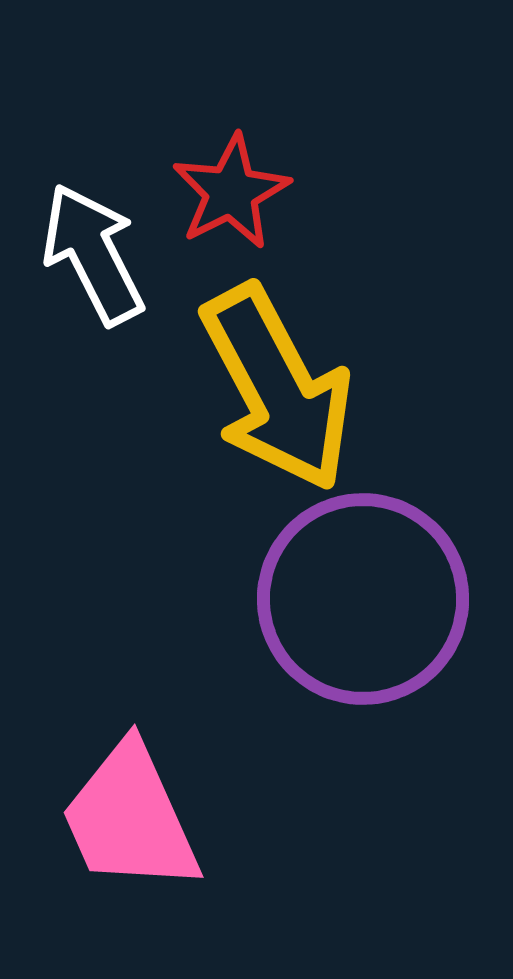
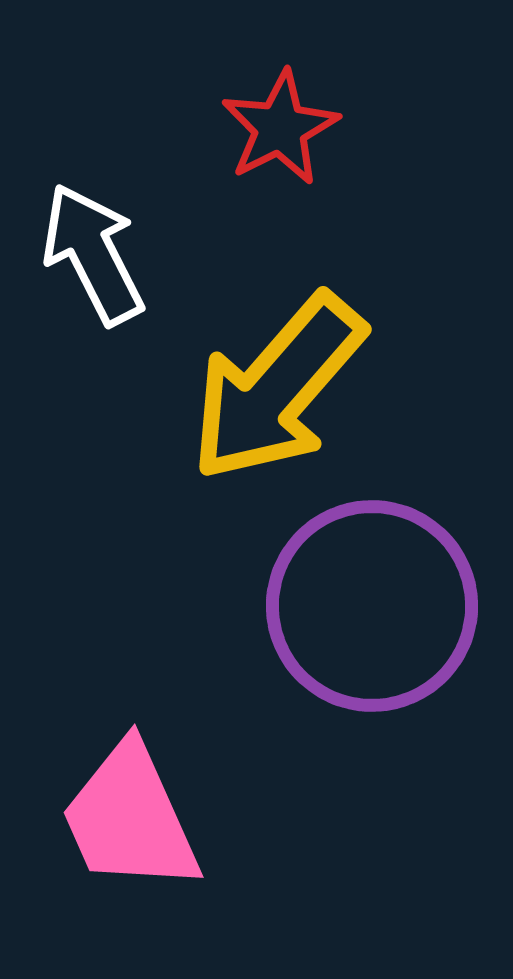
red star: moved 49 px right, 64 px up
yellow arrow: rotated 69 degrees clockwise
purple circle: moved 9 px right, 7 px down
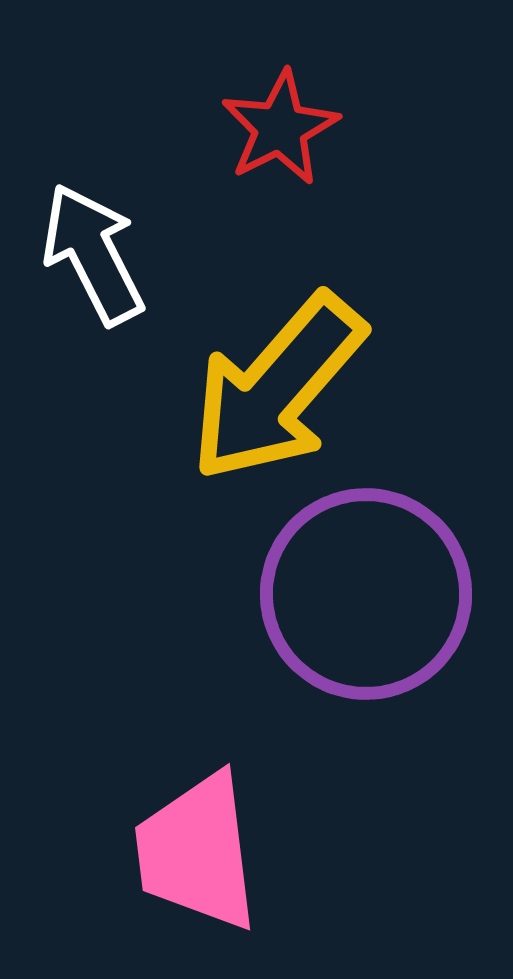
purple circle: moved 6 px left, 12 px up
pink trapezoid: moved 67 px right, 34 px down; rotated 17 degrees clockwise
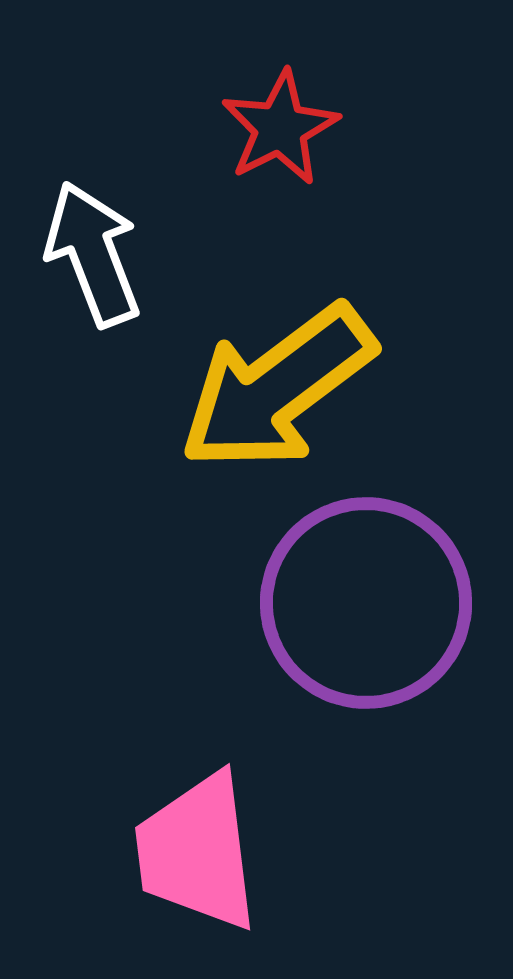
white arrow: rotated 6 degrees clockwise
yellow arrow: rotated 12 degrees clockwise
purple circle: moved 9 px down
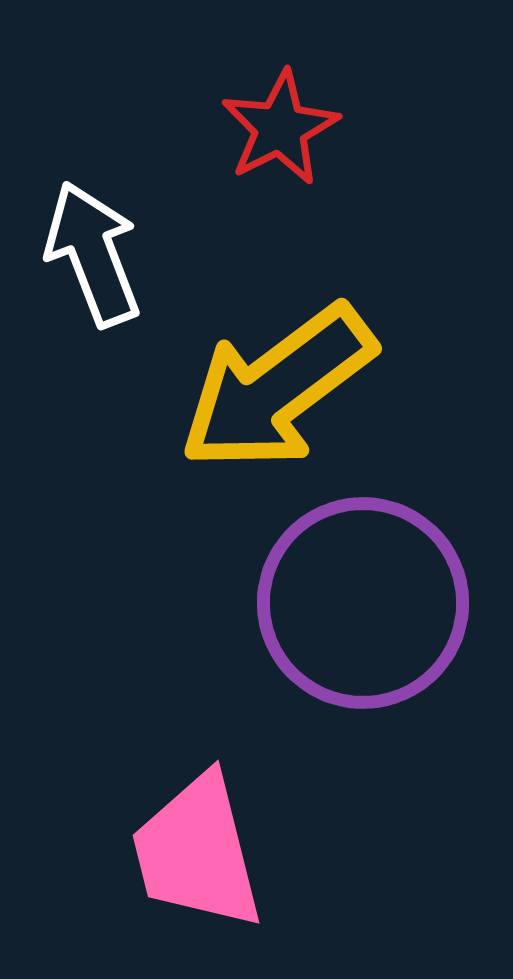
purple circle: moved 3 px left
pink trapezoid: rotated 7 degrees counterclockwise
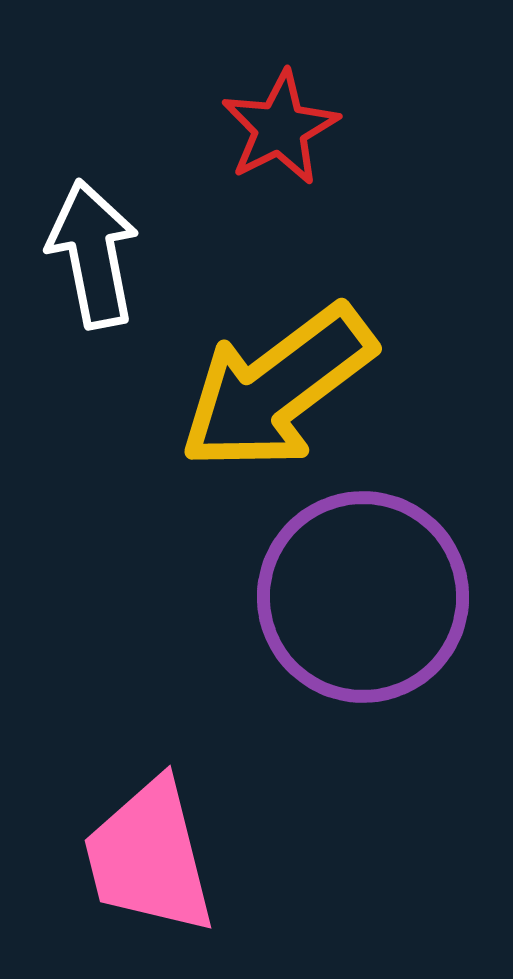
white arrow: rotated 10 degrees clockwise
purple circle: moved 6 px up
pink trapezoid: moved 48 px left, 5 px down
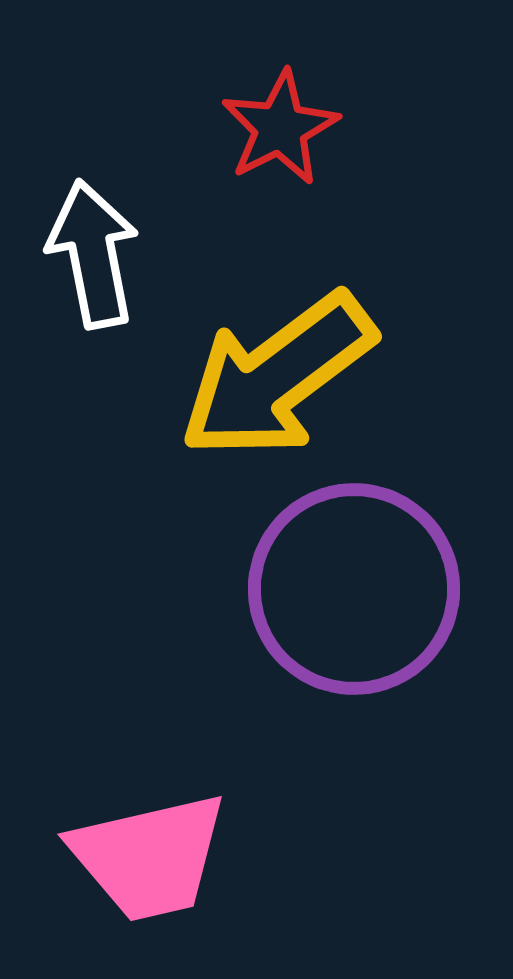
yellow arrow: moved 12 px up
purple circle: moved 9 px left, 8 px up
pink trapezoid: rotated 89 degrees counterclockwise
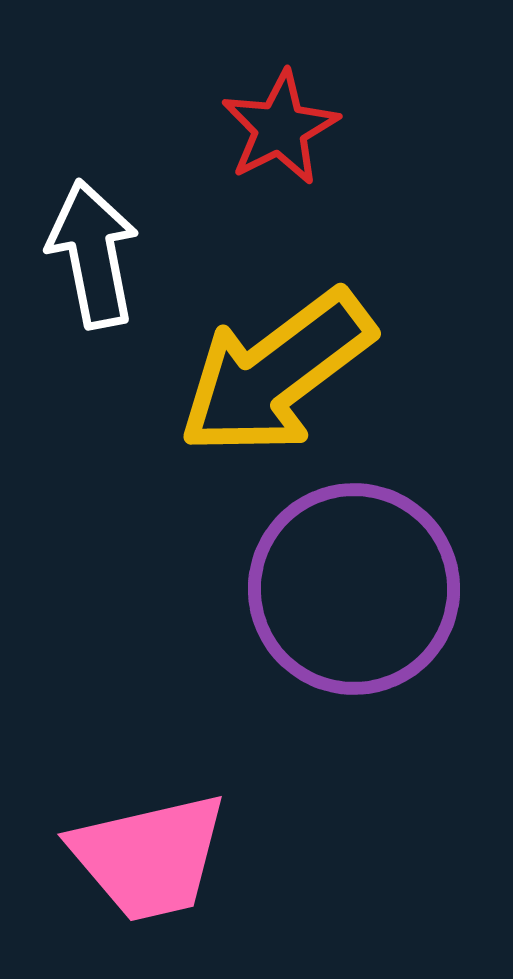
yellow arrow: moved 1 px left, 3 px up
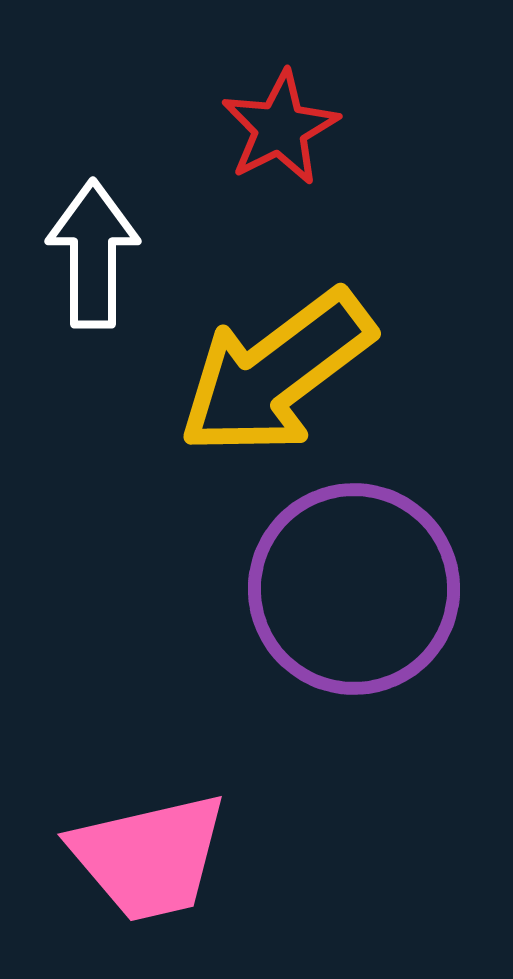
white arrow: rotated 11 degrees clockwise
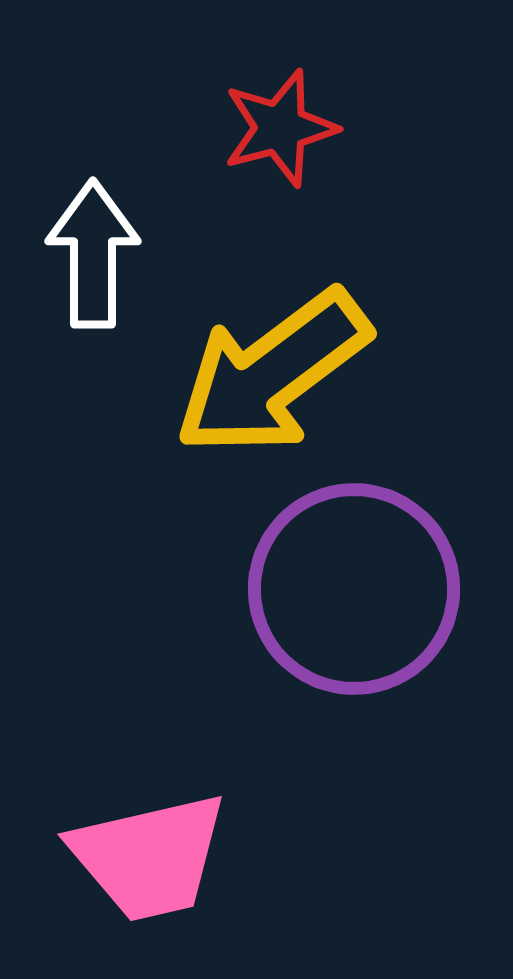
red star: rotated 12 degrees clockwise
yellow arrow: moved 4 px left
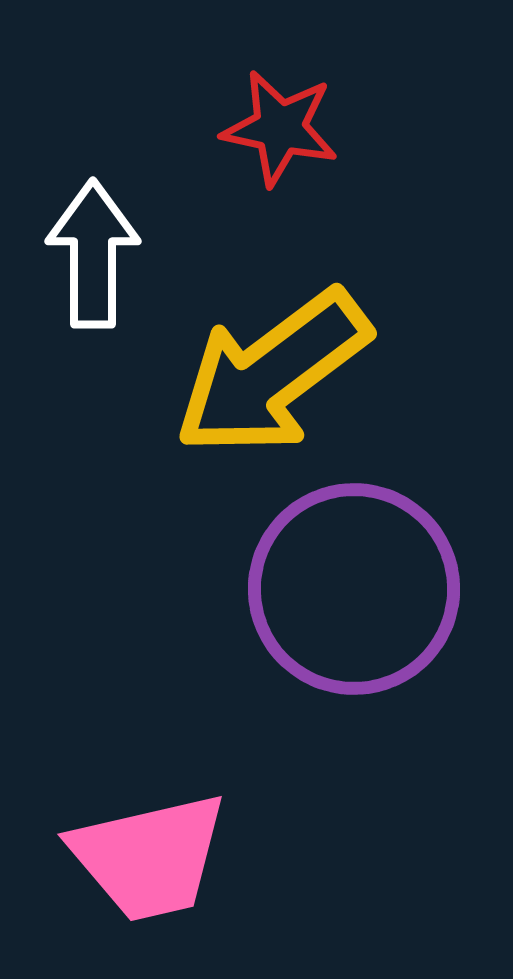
red star: rotated 27 degrees clockwise
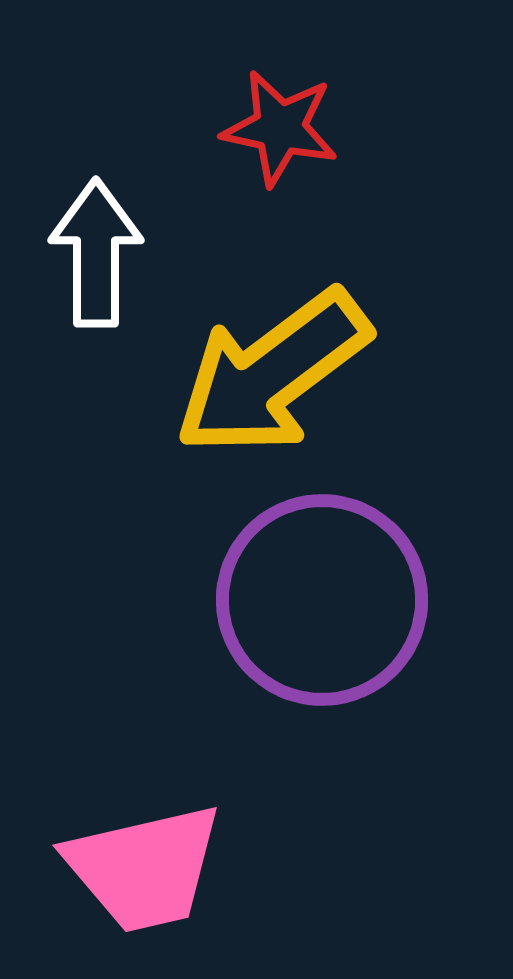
white arrow: moved 3 px right, 1 px up
purple circle: moved 32 px left, 11 px down
pink trapezoid: moved 5 px left, 11 px down
